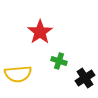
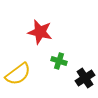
red star: rotated 25 degrees counterclockwise
yellow semicircle: rotated 32 degrees counterclockwise
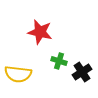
yellow semicircle: rotated 44 degrees clockwise
black cross: moved 3 px left, 6 px up
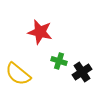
yellow semicircle: rotated 32 degrees clockwise
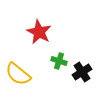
red star: moved 1 px left; rotated 15 degrees clockwise
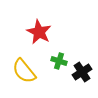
yellow semicircle: moved 6 px right, 3 px up; rotated 12 degrees clockwise
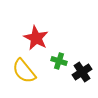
red star: moved 3 px left, 6 px down
